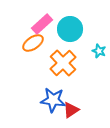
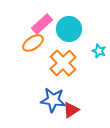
cyan circle: moved 1 px left
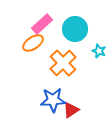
cyan circle: moved 6 px right
blue star: rotated 10 degrees counterclockwise
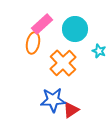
orange ellipse: rotated 45 degrees counterclockwise
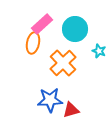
blue star: moved 3 px left
red triangle: rotated 18 degrees clockwise
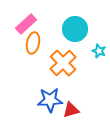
pink rectangle: moved 16 px left
